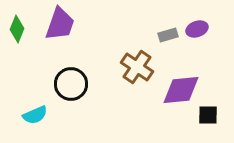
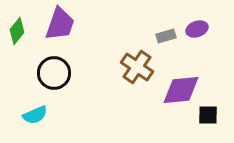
green diamond: moved 2 px down; rotated 16 degrees clockwise
gray rectangle: moved 2 px left, 1 px down
black circle: moved 17 px left, 11 px up
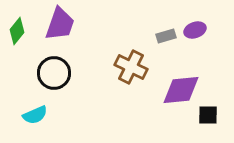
purple ellipse: moved 2 px left, 1 px down
brown cross: moved 6 px left; rotated 8 degrees counterclockwise
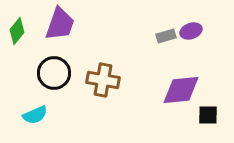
purple ellipse: moved 4 px left, 1 px down
brown cross: moved 28 px left, 13 px down; rotated 16 degrees counterclockwise
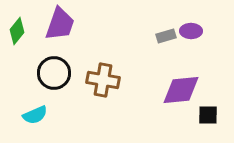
purple ellipse: rotated 20 degrees clockwise
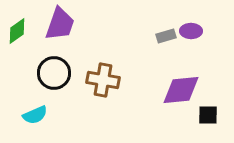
green diamond: rotated 16 degrees clockwise
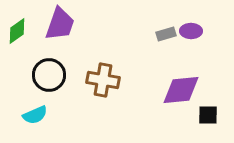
gray rectangle: moved 2 px up
black circle: moved 5 px left, 2 px down
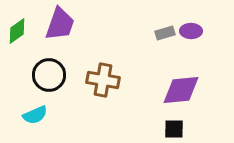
gray rectangle: moved 1 px left, 1 px up
black square: moved 34 px left, 14 px down
